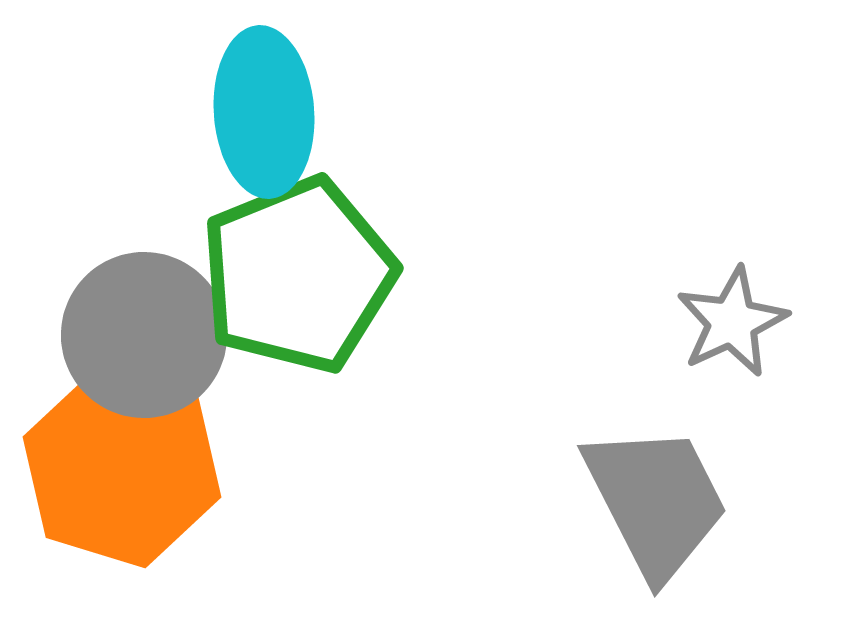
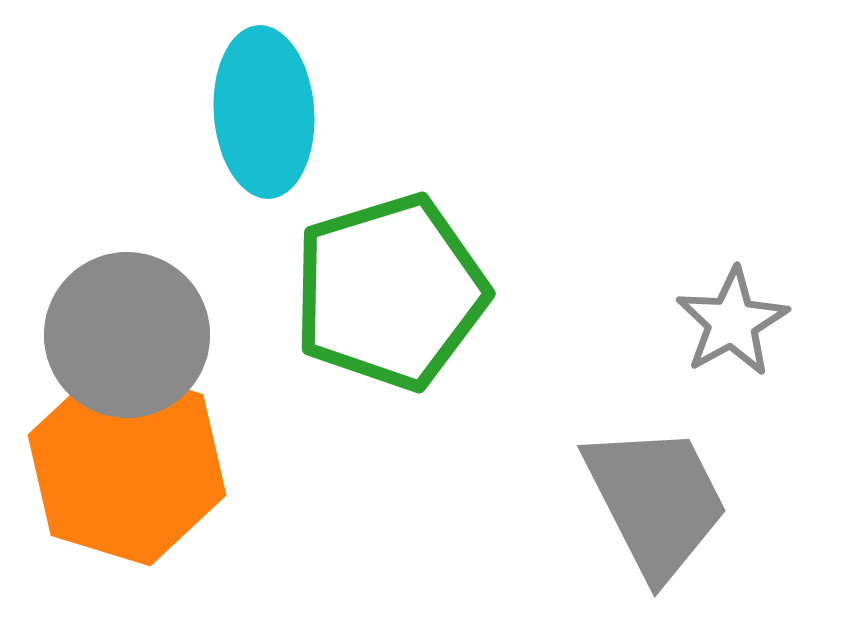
green pentagon: moved 92 px right, 17 px down; rotated 5 degrees clockwise
gray star: rotated 4 degrees counterclockwise
gray circle: moved 17 px left
orange hexagon: moved 5 px right, 2 px up
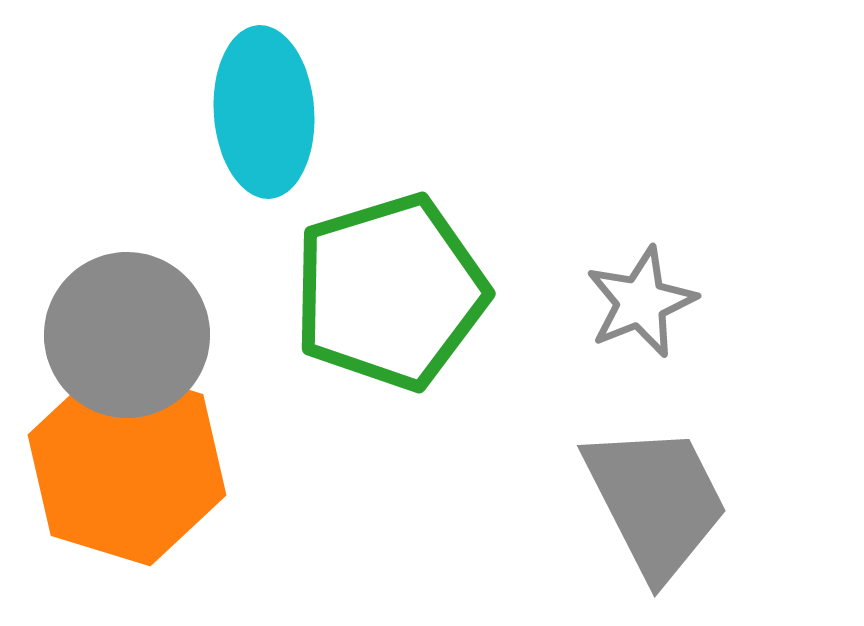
gray star: moved 91 px left, 20 px up; rotated 7 degrees clockwise
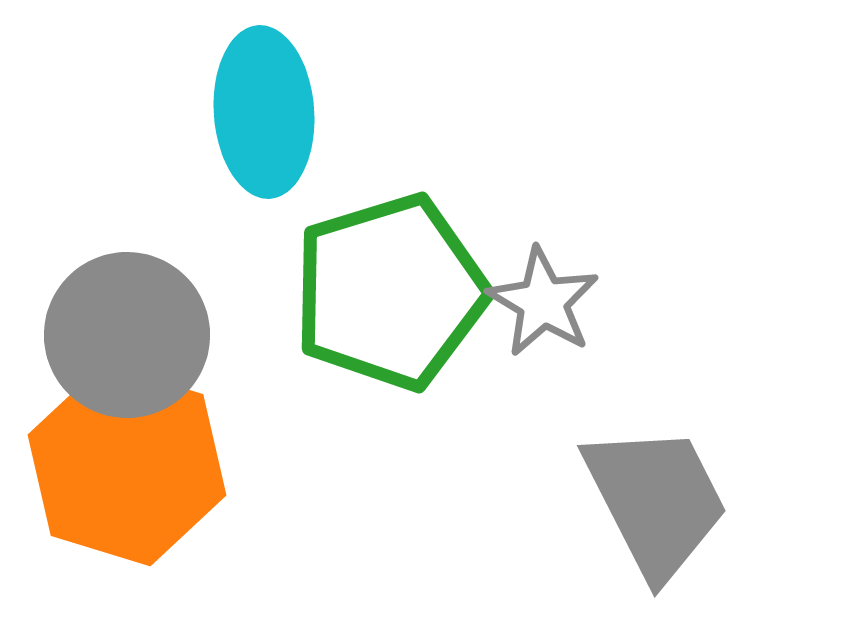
gray star: moved 98 px left; rotated 19 degrees counterclockwise
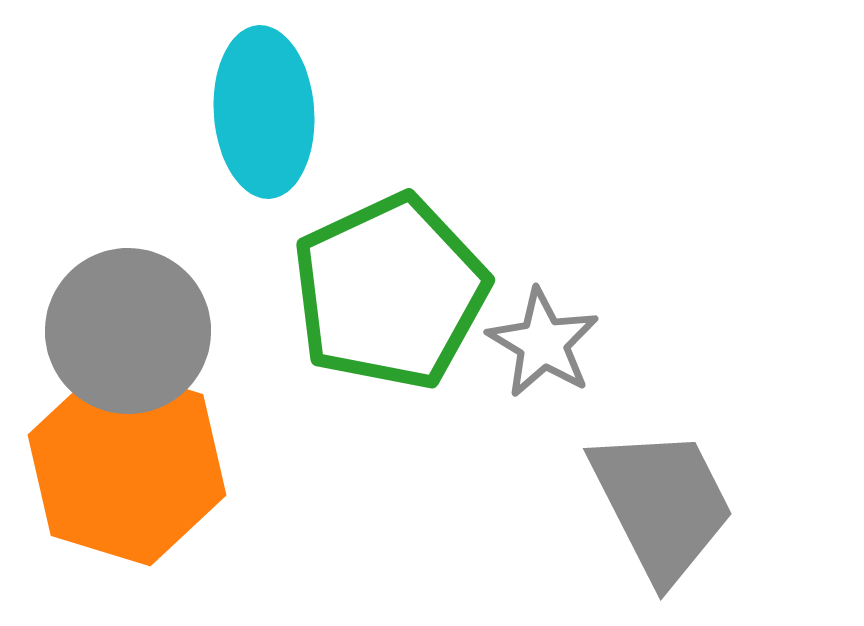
green pentagon: rotated 8 degrees counterclockwise
gray star: moved 41 px down
gray circle: moved 1 px right, 4 px up
gray trapezoid: moved 6 px right, 3 px down
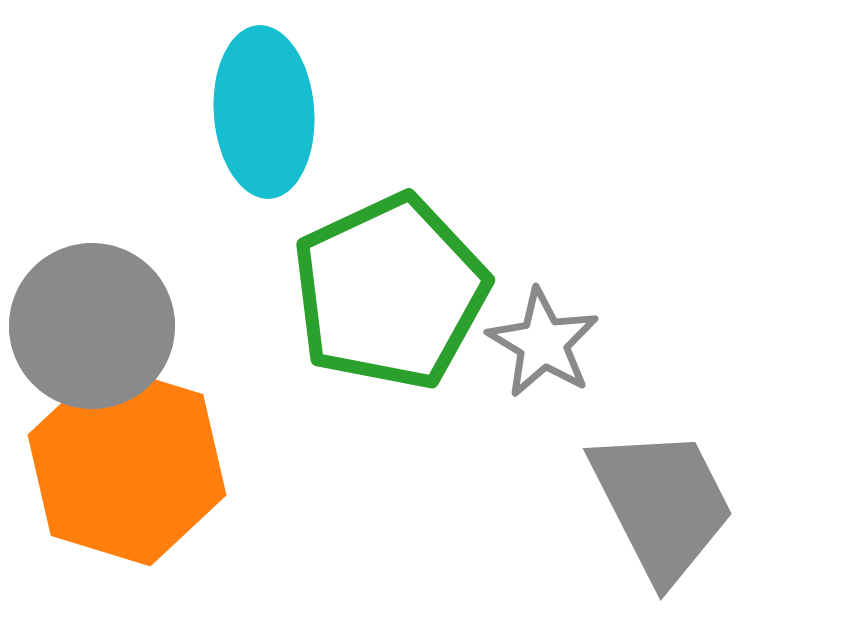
gray circle: moved 36 px left, 5 px up
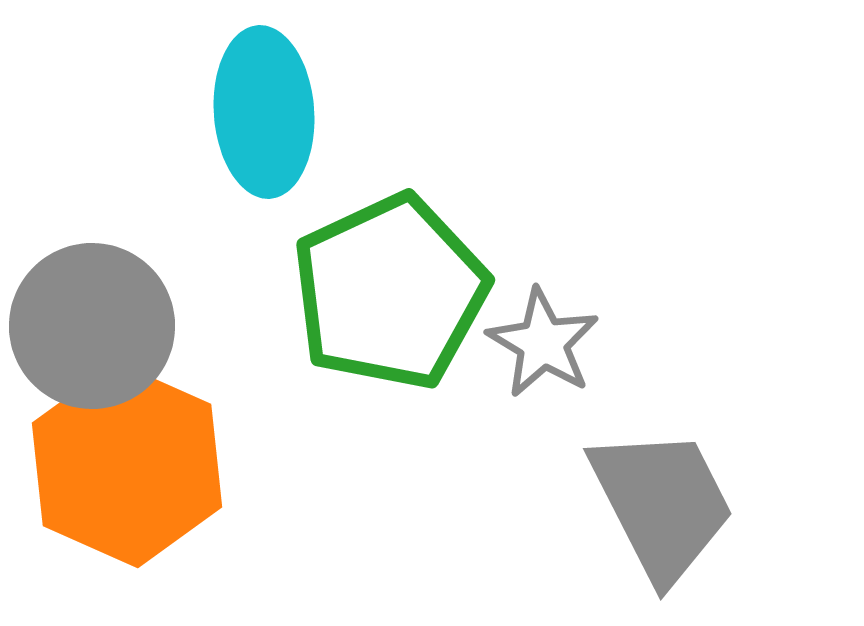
orange hexagon: rotated 7 degrees clockwise
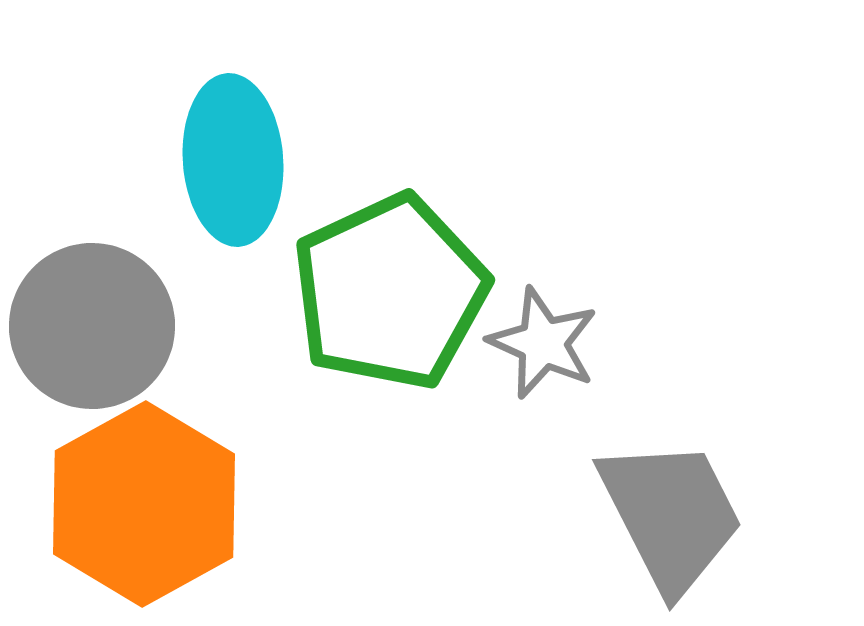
cyan ellipse: moved 31 px left, 48 px down
gray star: rotated 7 degrees counterclockwise
orange hexagon: moved 17 px right, 39 px down; rotated 7 degrees clockwise
gray trapezoid: moved 9 px right, 11 px down
